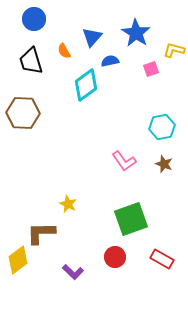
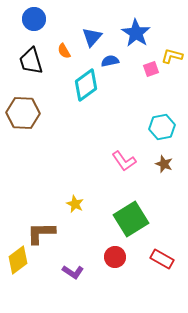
yellow L-shape: moved 2 px left, 6 px down
yellow star: moved 7 px right
green square: rotated 12 degrees counterclockwise
purple L-shape: rotated 10 degrees counterclockwise
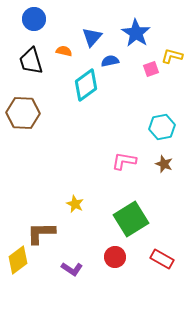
orange semicircle: rotated 133 degrees clockwise
pink L-shape: rotated 135 degrees clockwise
purple L-shape: moved 1 px left, 3 px up
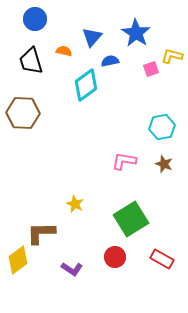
blue circle: moved 1 px right
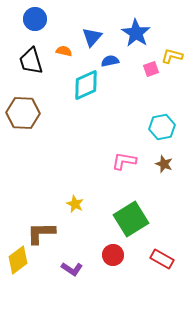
cyan diamond: rotated 12 degrees clockwise
red circle: moved 2 px left, 2 px up
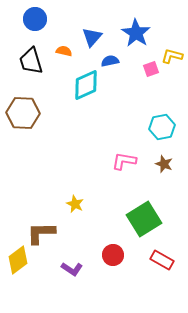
green square: moved 13 px right
red rectangle: moved 1 px down
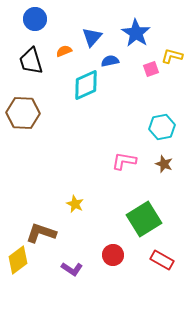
orange semicircle: rotated 35 degrees counterclockwise
brown L-shape: rotated 20 degrees clockwise
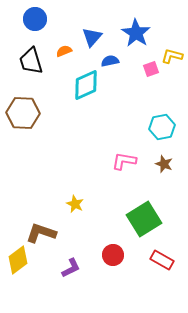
purple L-shape: moved 1 px left, 1 px up; rotated 60 degrees counterclockwise
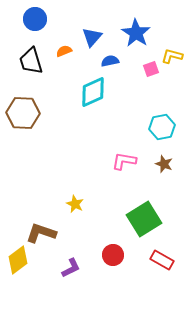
cyan diamond: moved 7 px right, 7 px down
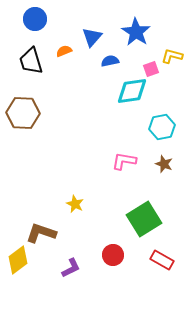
blue star: moved 1 px up
cyan diamond: moved 39 px right, 1 px up; rotated 16 degrees clockwise
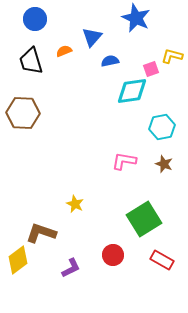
blue star: moved 14 px up; rotated 8 degrees counterclockwise
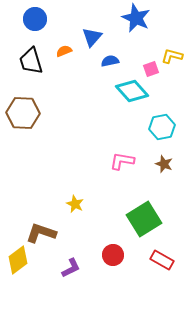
cyan diamond: rotated 56 degrees clockwise
pink L-shape: moved 2 px left
